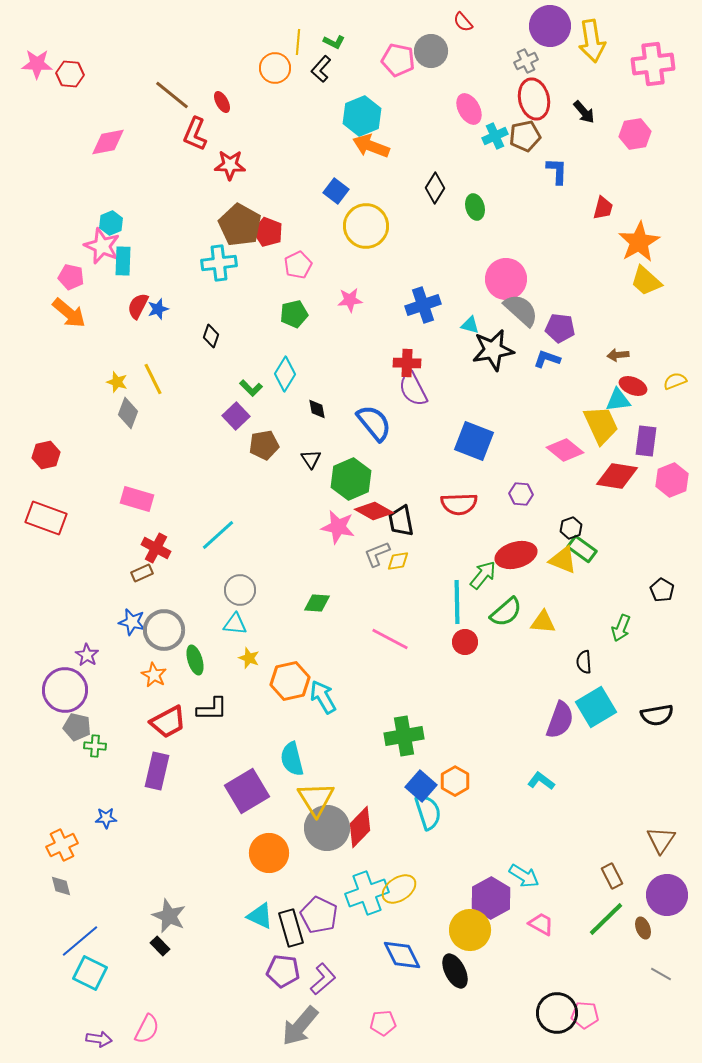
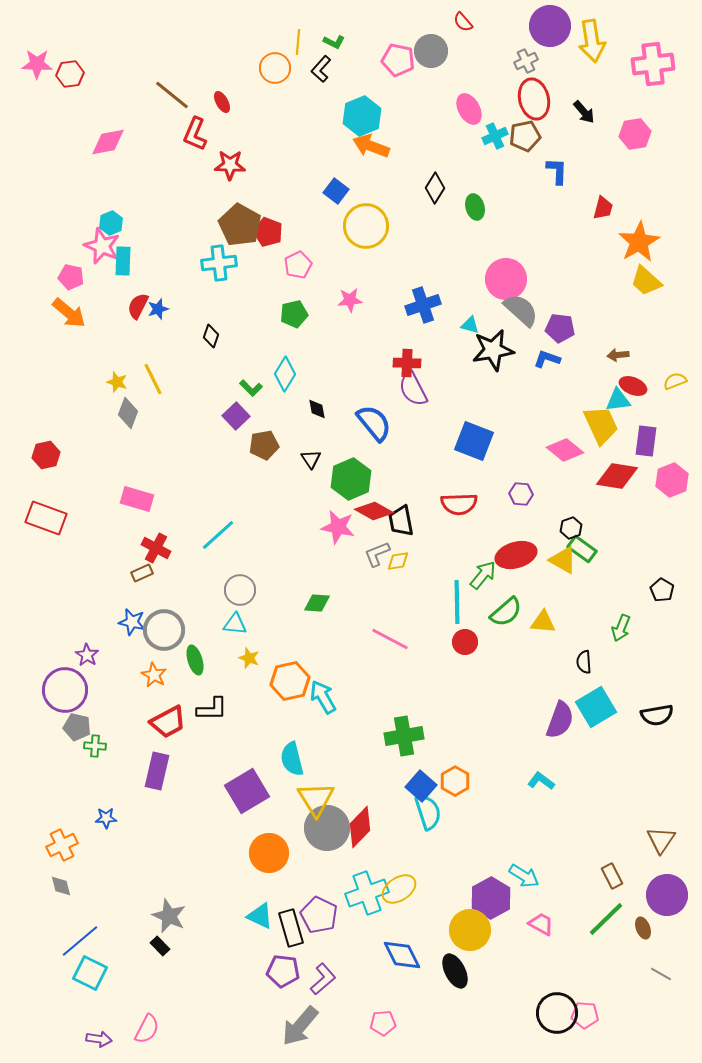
red hexagon at (70, 74): rotated 12 degrees counterclockwise
yellow triangle at (563, 560): rotated 8 degrees clockwise
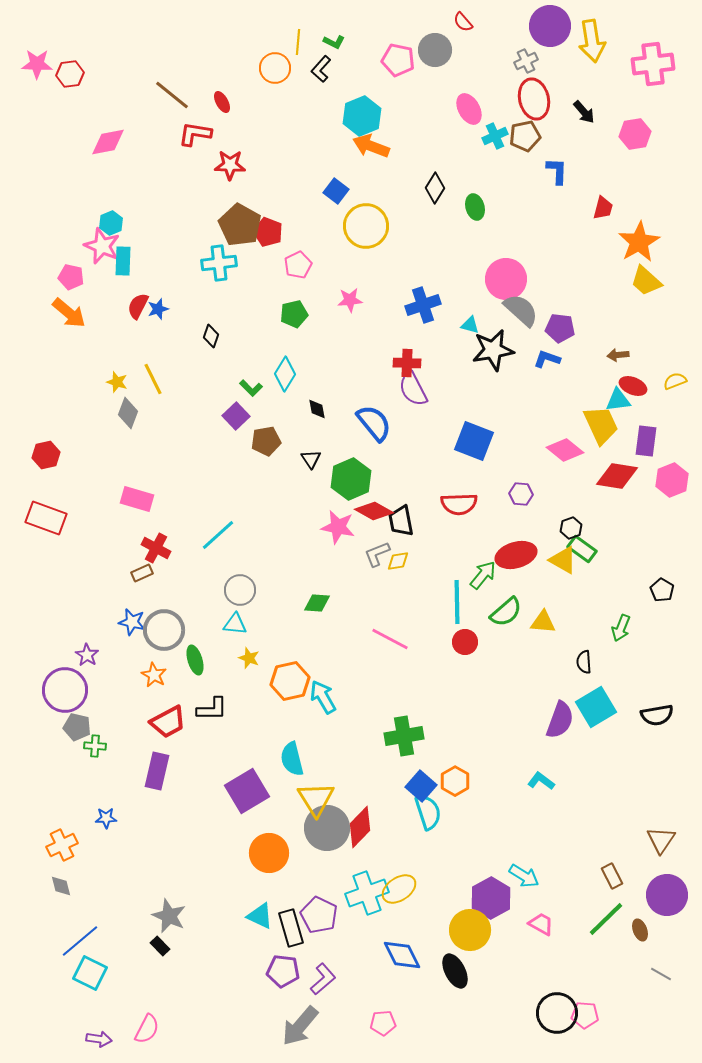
gray circle at (431, 51): moved 4 px right, 1 px up
red L-shape at (195, 134): rotated 76 degrees clockwise
brown pentagon at (264, 445): moved 2 px right, 4 px up
brown ellipse at (643, 928): moved 3 px left, 2 px down
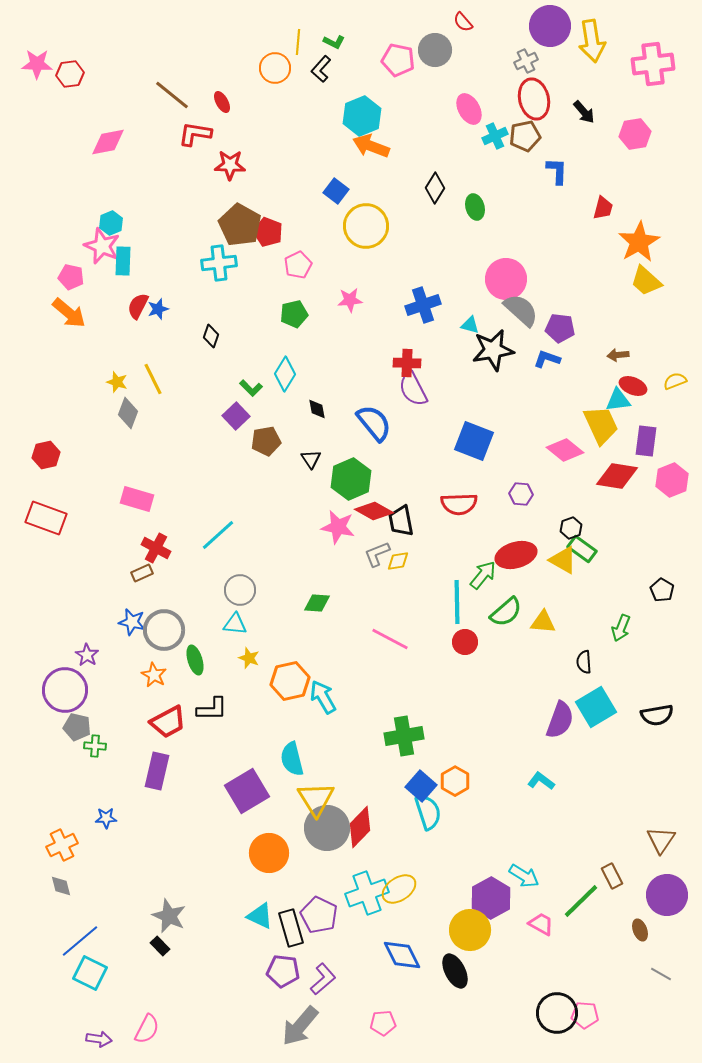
green line at (606, 919): moved 25 px left, 18 px up
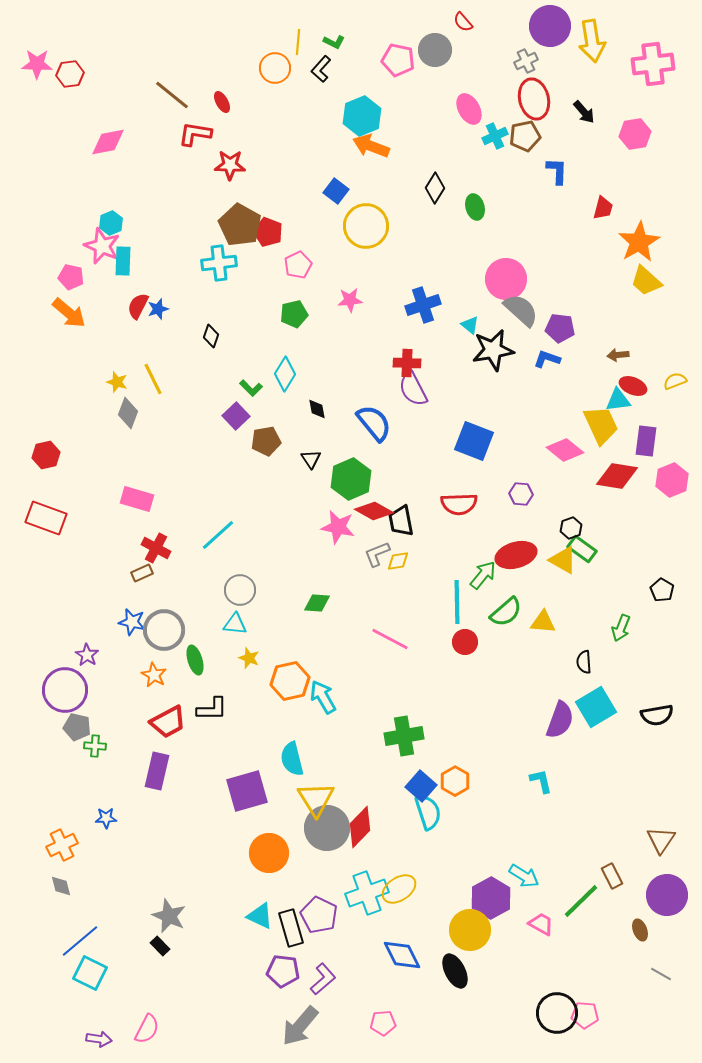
cyan triangle at (470, 325): rotated 24 degrees clockwise
cyan L-shape at (541, 781): rotated 40 degrees clockwise
purple square at (247, 791): rotated 15 degrees clockwise
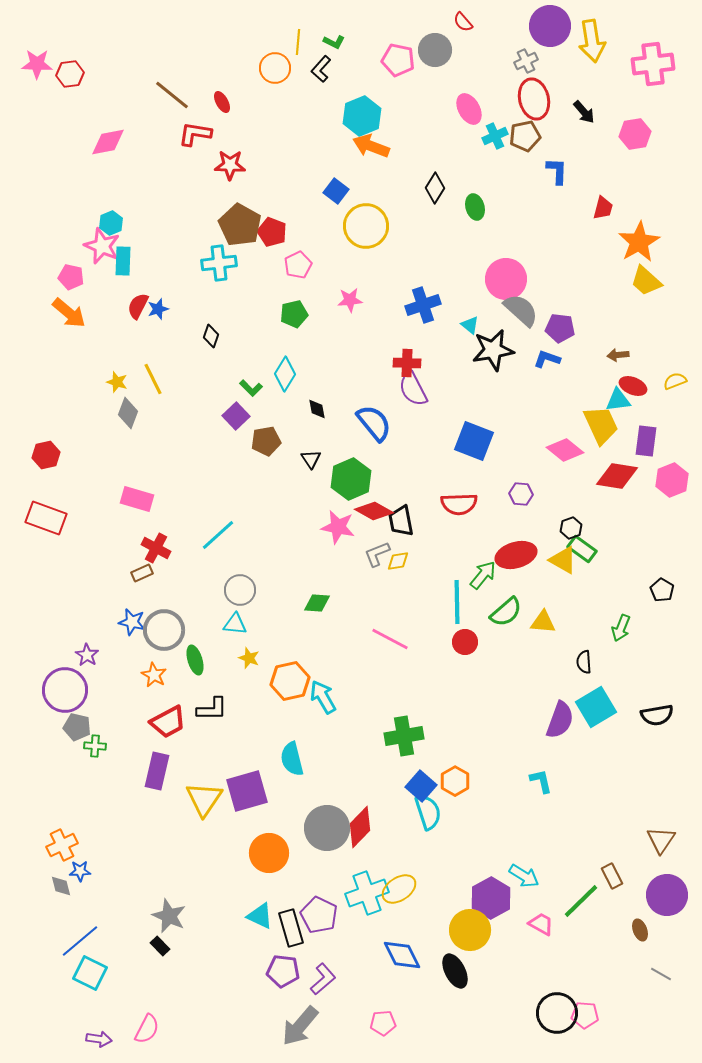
red pentagon at (268, 232): moved 4 px right
yellow triangle at (316, 799): moved 112 px left; rotated 6 degrees clockwise
blue star at (106, 818): moved 26 px left, 53 px down
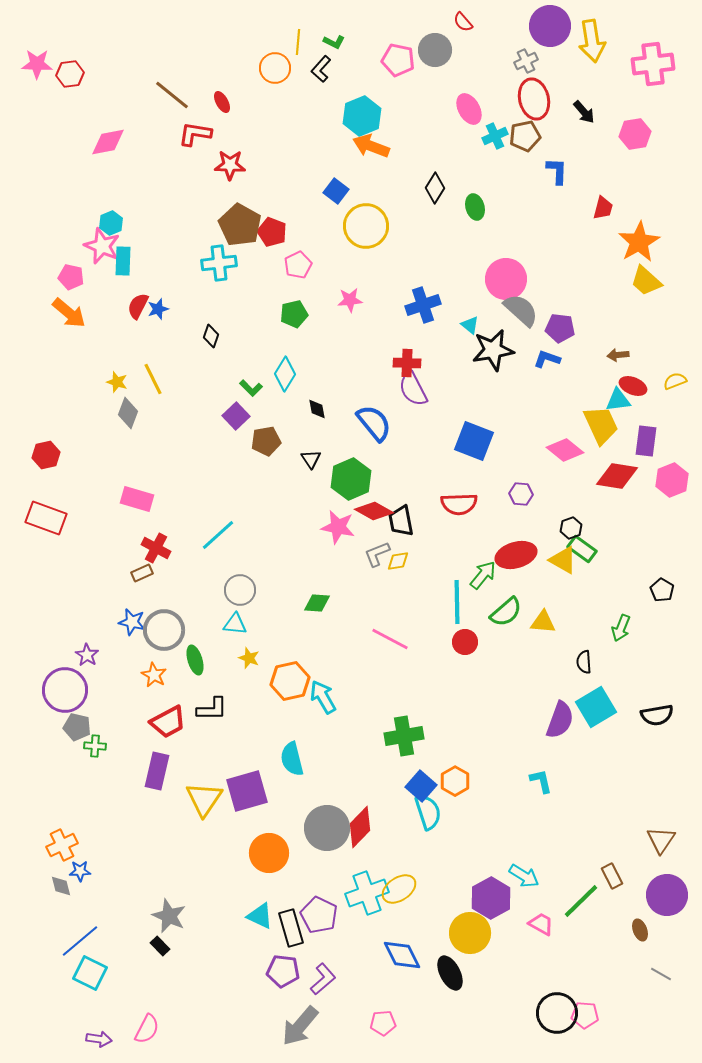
yellow circle at (470, 930): moved 3 px down
black ellipse at (455, 971): moved 5 px left, 2 px down
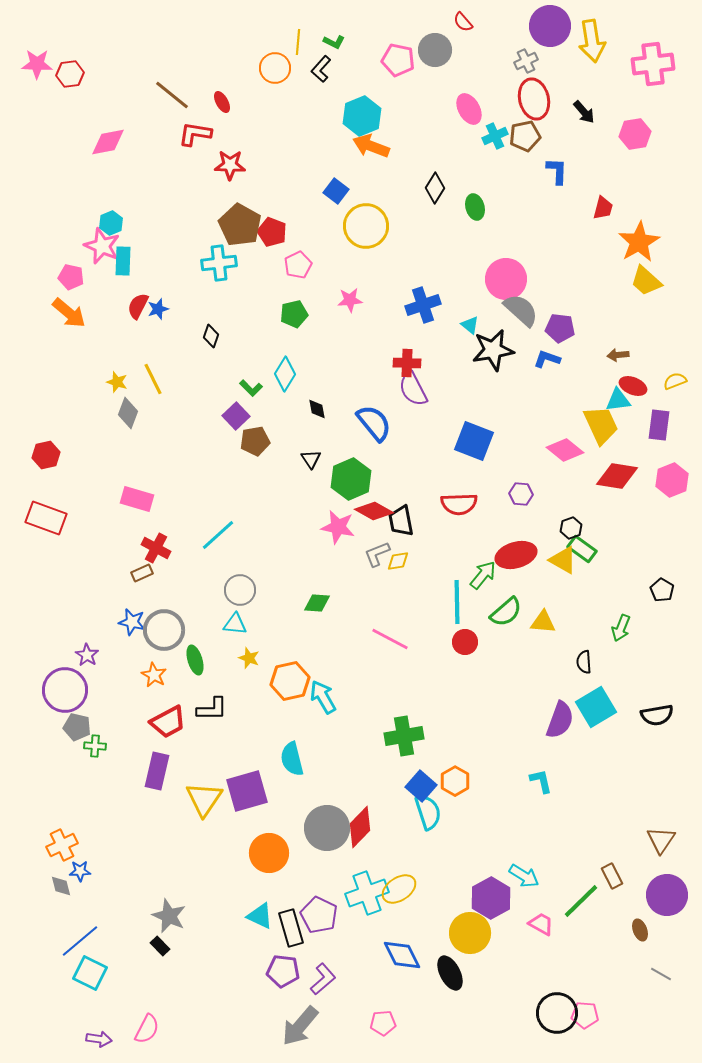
brown pentagon at (266, 441): moved 11 px left
purple rectangle at (646, 441): moved 13 px right, 16 px up
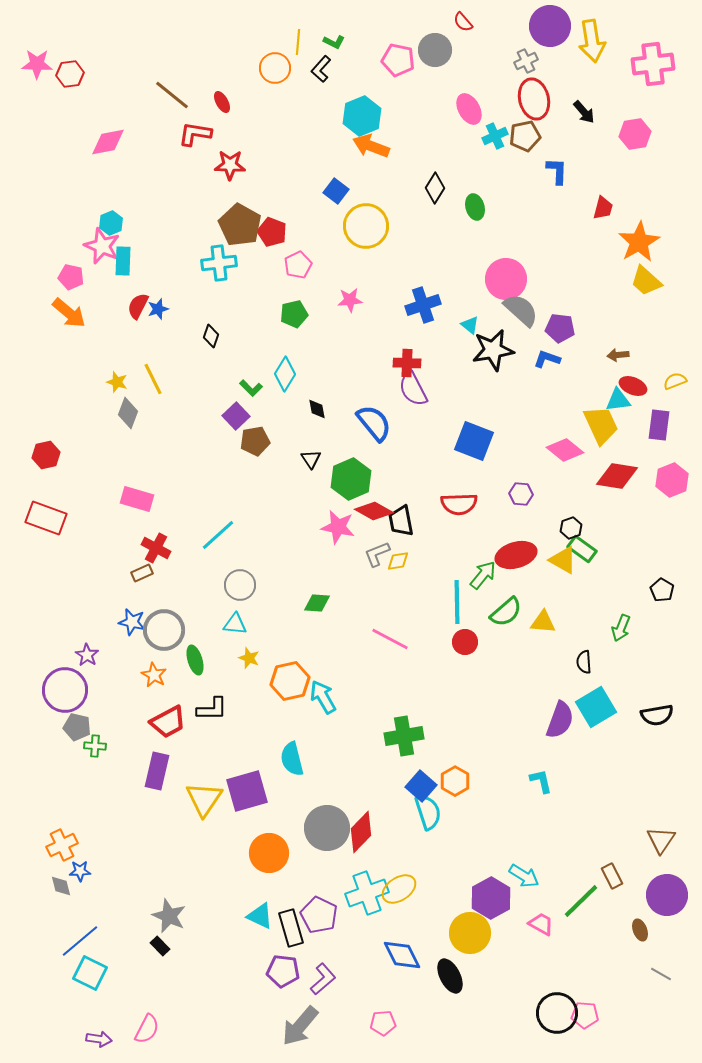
gray circle at (240, 590): moved 5 px up
red diamond at (360, 827): moved 1 px right, 5 px down
black ellipse at (450, 973): moved 3 px down
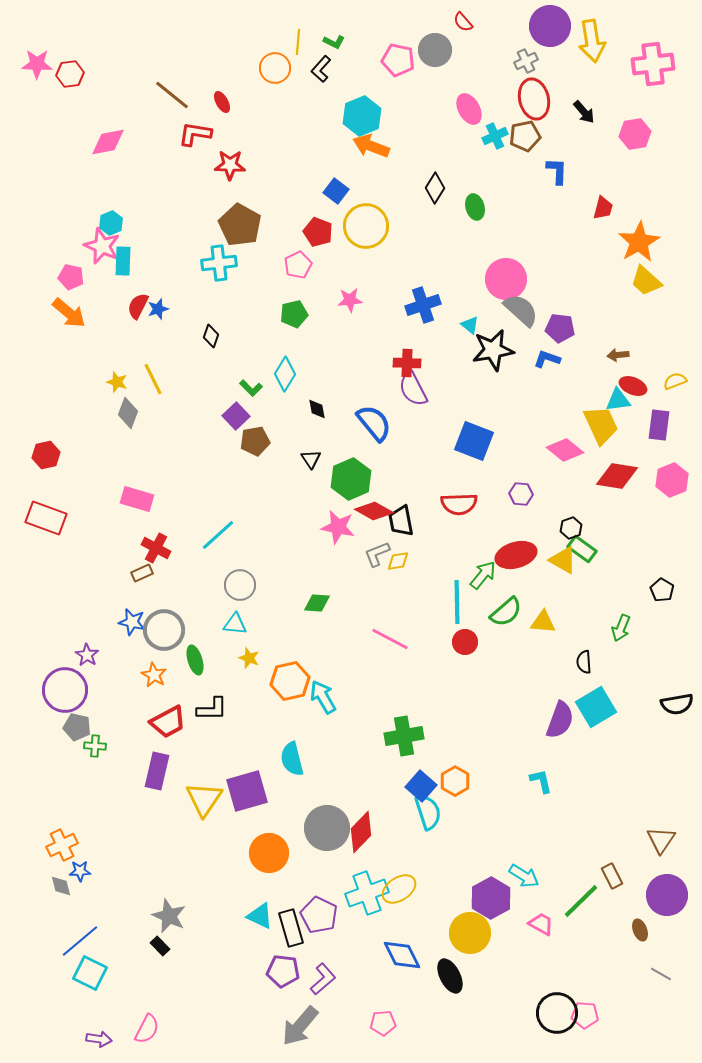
red pentagon at (272, 232): moved 46 px right
black semicircle at (657, 715): moved 20 px right, 11 px up
